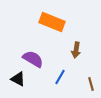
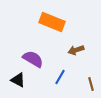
brown arrow: rotated 63 degrees clockwise
black triangle: moved 1 px down
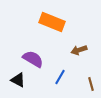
brown arrow: moved 3 px right
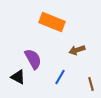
brown arrow: moved 2 px left
purple semicircle: rotated 30 degrees clockwise
black triangle: moved 3 px up
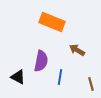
brown arrow: rotated 49 degrees clockwise
purple semicircle: moved 8 px right, 2 px down; rotated 40 degrees clockwise
blue line: rotated 21 degrees counterclockwise
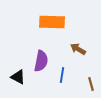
orange rectangle: rotated 20 degrees counterclockwise
brown arrow: moved 1 px right, 1 px up
blue line: moved 2 px right, 2 px up
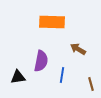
black triangle: rotated 35 degrees counterclockwise
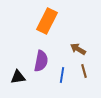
orange rectangle: moved 5 px left, 1 px up; rotated 65 degrees counterclockwise
brown line: moved 7 px left, 13 px up
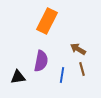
brown line: moved 2 px left, 2 px up
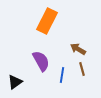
purple semicircle: rotated 40 degrees counterclockwise
black triangle: moved 3 px left, 5 px down; rotated 28 degrees counterclockwise
